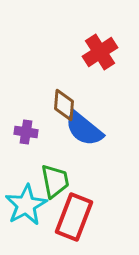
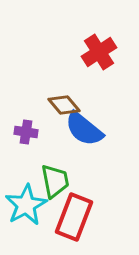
red cross: moved 1 px left
brown diamond: rotated 44 degrees counterclockwise
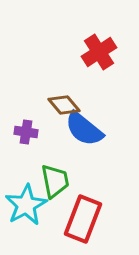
red rectangle: moved 9 px right, 2 px down
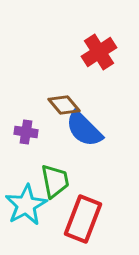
blue semicircle: rotated 6 degrees clockwise
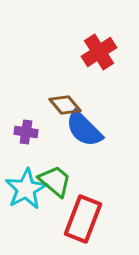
brown diamond: moved 1 px right
green trapezoid: rotated 39 degrees counterclockwise
cyan star: moved 16 px up
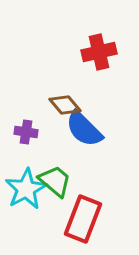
red cross: rotated 20 degrees clockwise
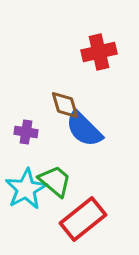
brown diamond: rotated 24 degrees clockwise
red rectangle: rotated 30 degrees clockwise
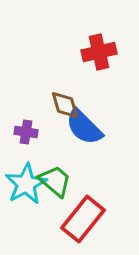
blue semicircle: moved 2 px up
cyan star: moved 5 px up
red rectangle: rotated 12 degrees counterclockwise
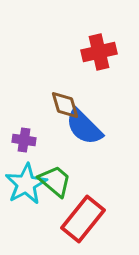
purple cross: moved 2 px left, 8 px down
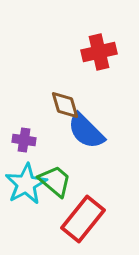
blue semicircle: moved 2 px right, 4 px down
